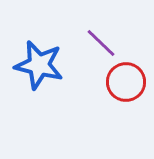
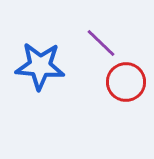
blue star: moved 1 px right, 1 px down; rotated 9 degrees counterclockwise
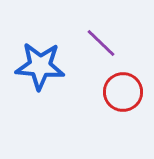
red circle: moved 3 px left, 10 px down
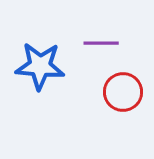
purple line: rotated 44 degrees counterclockwise
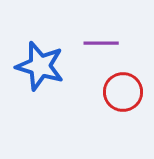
blue star: rotated 12 degrees clockwise
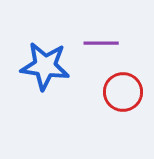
blue star: moved 5 px right; rotated 9 degrees counterclockwise
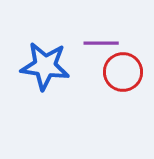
red circle: moved 20 px up
